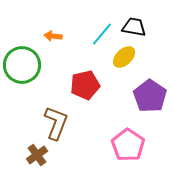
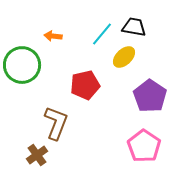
pink pentagon: moved 16 px right, 1 px down
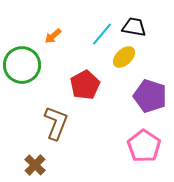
orange arrow: rotated 48 degrees counterclockwise
red pentagon: rotated 16 degrees counterclockwise
purple pentagon: rotated 16 degrees counterclockwise
brown cross: moved 2 px left, 10 px down; rotated 10 degrees counterclockwise
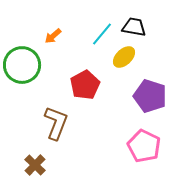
pink pentagon: rotated 8 degrees counterclockwise
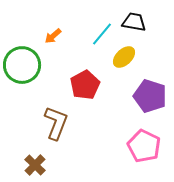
black trapezoid: moved 5 px up
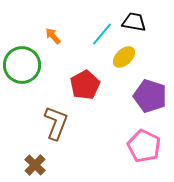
orange arrow: rotated 90 degrees clockwise
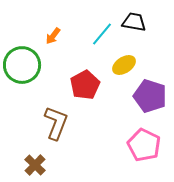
orange arrow: rotated 102 degrees counterclockwise
yellow ellipse: moved 8 px down; rotated 10 degrees clockwise
pink pentagon: moved 1 px up
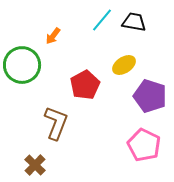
cyan line: moved 14 px up
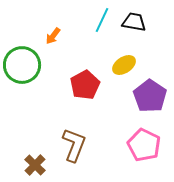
cyan line: rotated 15 degrees counterclockwise
purple pentagon: rotated 16 degrees clockwise
brown L-shape: moved 18 px right, 22 px down
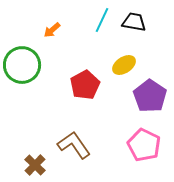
orange arrow: moved 1 px left, 6 px up; rotated 12 degrees clockwise
brown L-shape: rotated 56 degrees counterclockwise
